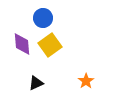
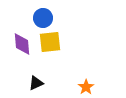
yellow square: moved 3 px up; rotated 30 degrees clockwise
orange star: moved 6 px down
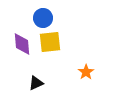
orange star: moved 15 px up
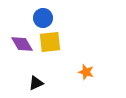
purple diamond: rotated 25 degrees counterclockwise
orange star: rotated 21 degrees counterclockwise
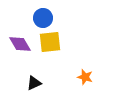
purple diamond: moved 2 px left
orange star: moved 1 px left, 5 px down
black triangle: moved 2 px left
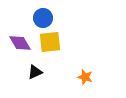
purple diamond: moved 1 px up
black triangle: moved 1 px right, 11 px up
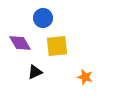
yellow square: moved 7 px right, 4 px down
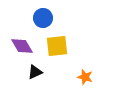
purple diamond: moved 2 px right, 3 px down
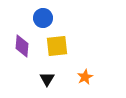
purple diamond: rotated 35 degrees clockwise
black triangle: moved 12 px right, 7 px down; rotated 35 degrees counterclockwise
orange star: rotated 28 degrees clockwise
